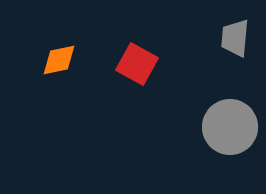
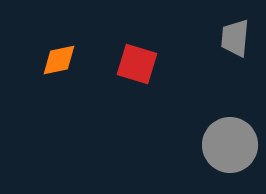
red square: rotated 12 degrees counterclockwise
gray circle: moved 18 px down
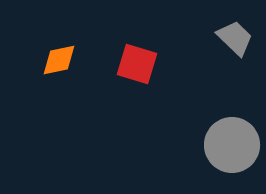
gray trapezoid: rotated 129 degrees clockwise
gray circle: moved 2 px right
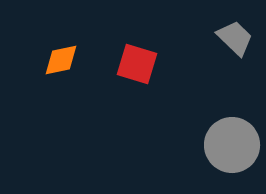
orange diamond: moved 2 px right
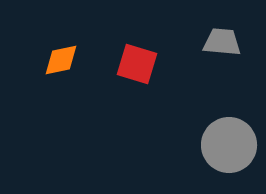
gray trapezoid: moved 13 px left, 4 px down; rotated 39 degrees counterclockwise
gray circle: moved 3 px left
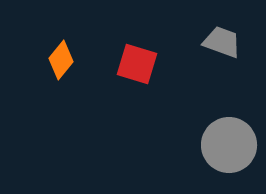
gray trapezoid: rotated 15 degrees clockwise
orange diamond: rotated 39 degrees counterclockwise
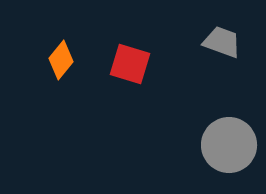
red square: moved 7 px left
